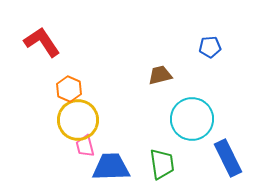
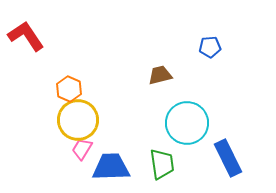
red L-shape: moved 16 px left, 6 px up
cyan circle: moved 5 px left, 4 px down
pink trapezoid: moved 3 px left, 3 px down; rotated 45 degrees clockwise
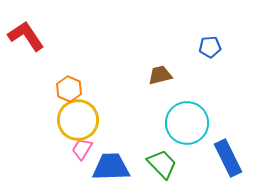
green trapezoid: rotated 36 degrees counterclockwise
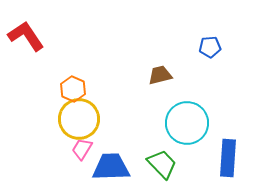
orange hexagon: moved 4 px right
yellow circle: moved 1 px right, 1 px up
blue rectangle: rotated 30 degrees clockwise
